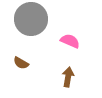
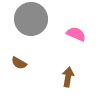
pink semicircle: moved 6 px right, 7 px up
brown semicircle: moved 2 px left
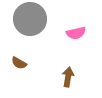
gray circle: moved 1 px left
pink semicircle: moved 1 px up; rotated 144 degrees clockwise
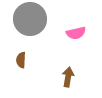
brown semicircle: moved 2 px right, 3 px up; rotated 63 degrees clockwise
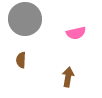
gray circle: moved 5 px left
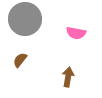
pink semicircle: rotated 24 degrees clockwise
brown semicircle: moved 1 px left; rotated 35 degrees clockwise
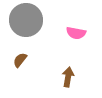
gray circle: moved 1 px right, 1 px down
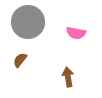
gray circle: moved 2 px right, 2 px down
brown arrow: rotated 18 degrees counterclockwise
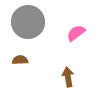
pink semicircle: rotated 132 degrees clockwise
brown semicircle: rotated 49 degrees clockwise
